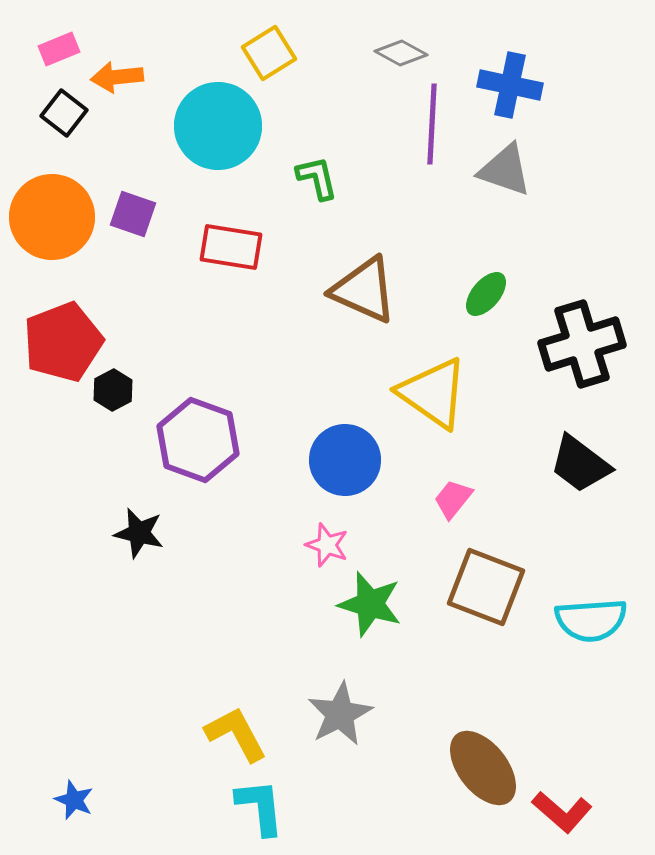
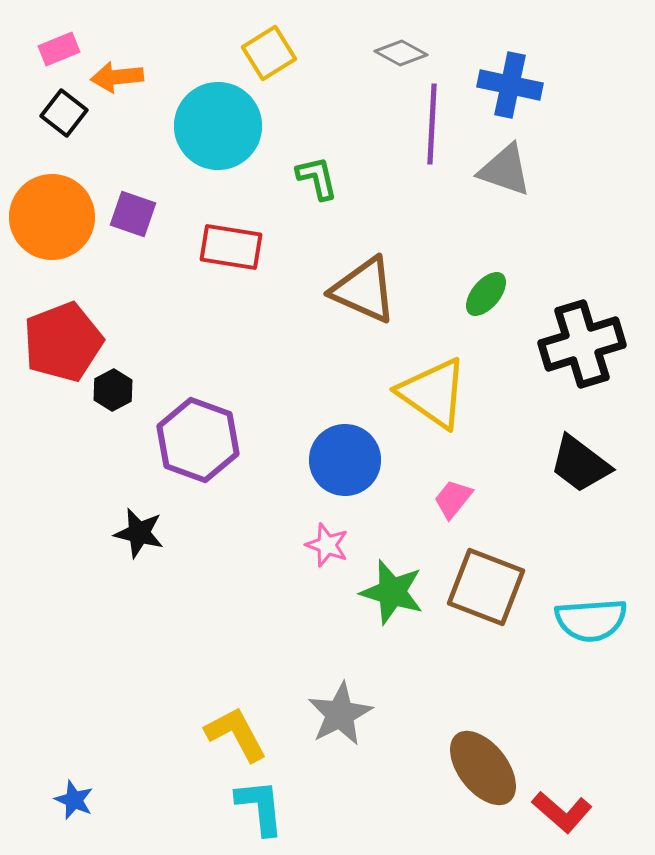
green star: moved 22 px right, 12 px up
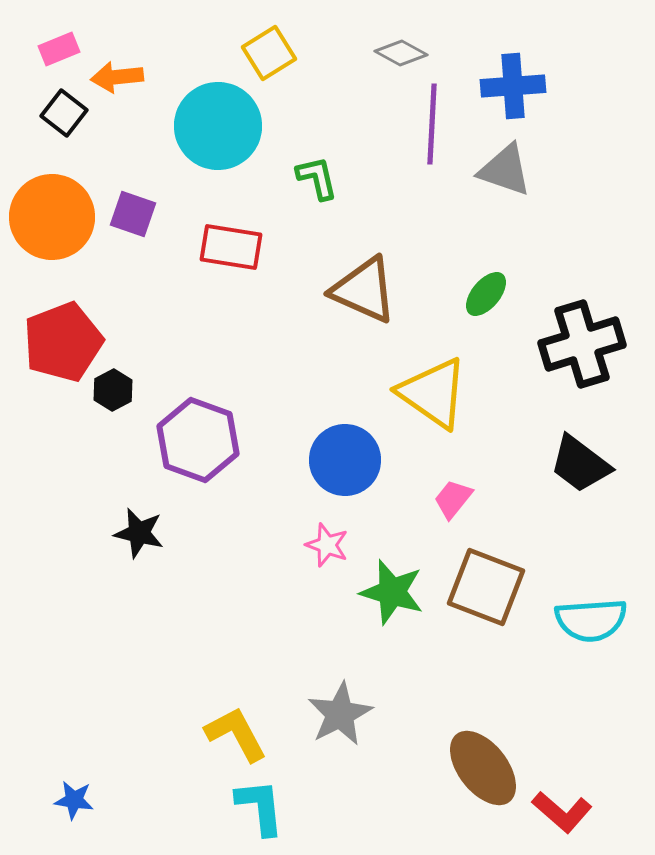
blue cross: moved 3 px right, 1 px down; rotated 16 degrees counterclockwise
blue star: rotated 15 degrees counterclockwise
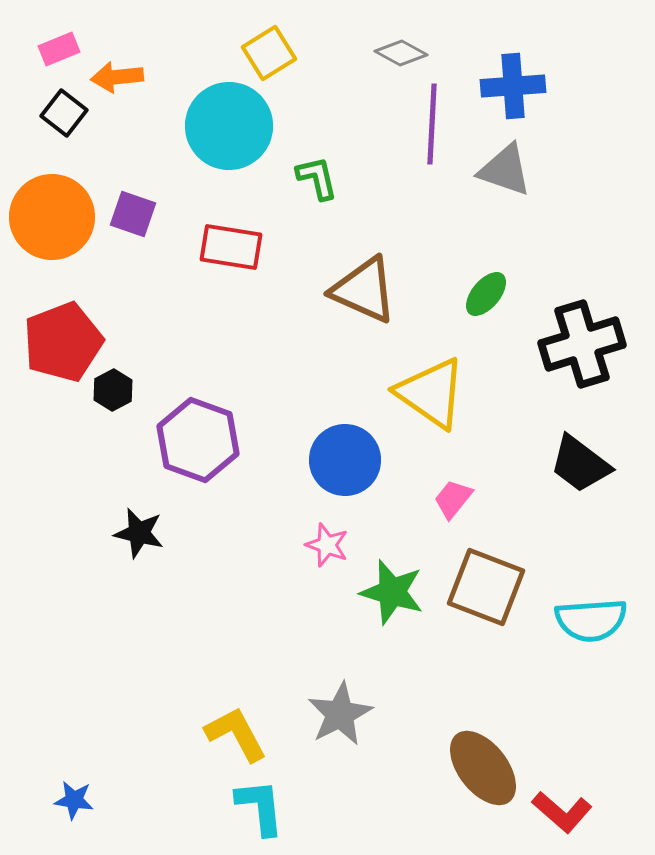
cyan circle: moved 11 px right
yellow triangle: moved 2 px left
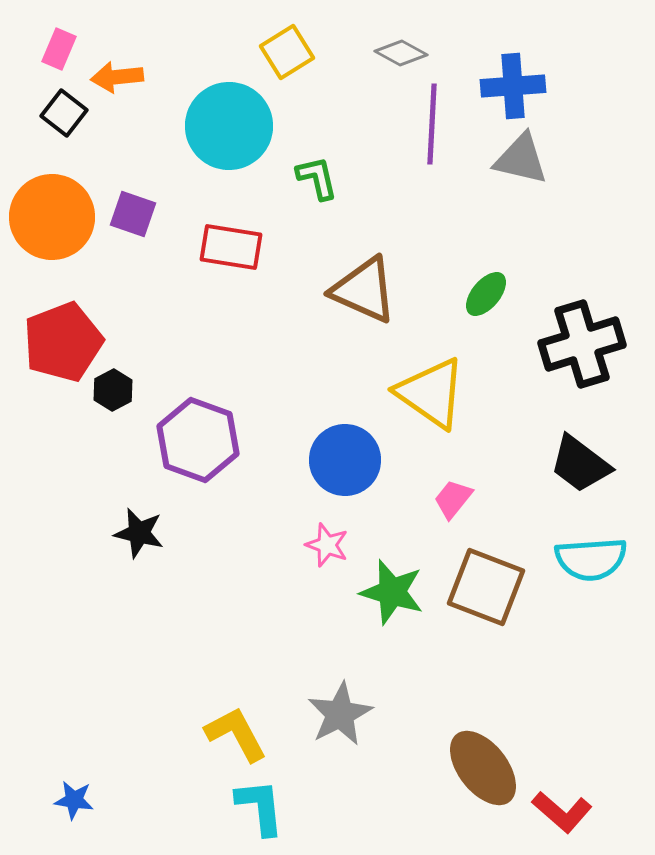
pink rectangle: rotated 45 degrees counterclockwise
yellow square: moved 18 px right, 1 px up
gray triangle: moved 16 px right, 11 px up; rotated 6 degrees counterclockwise
cyan semicircle: moved 61 px up
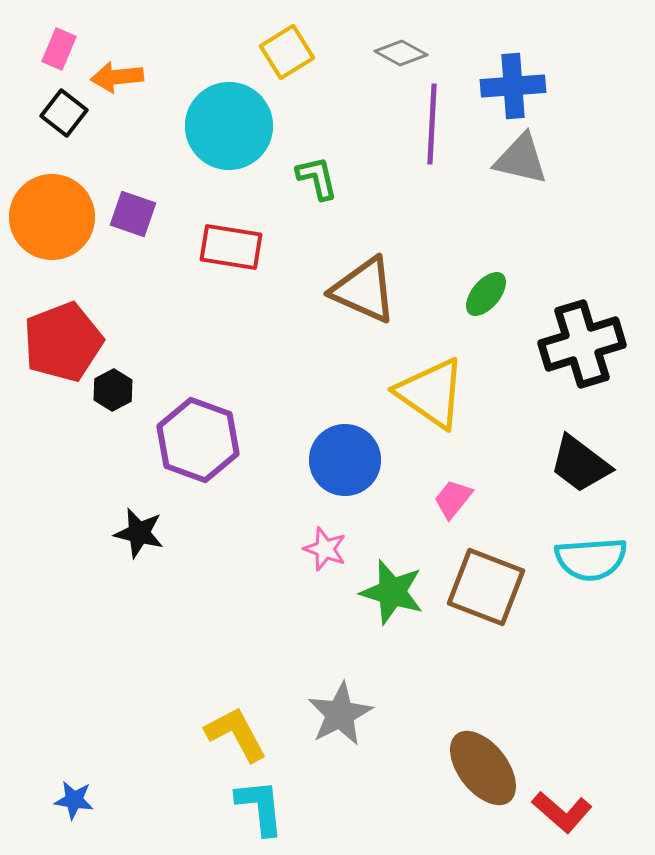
pink star: moved 2 px left, 4 px down
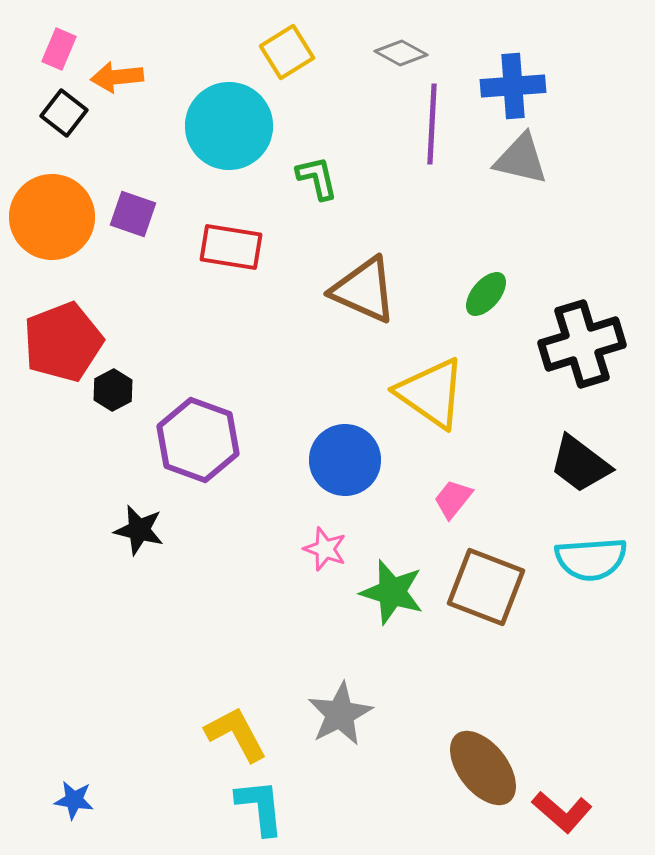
black star: moved 3 px up
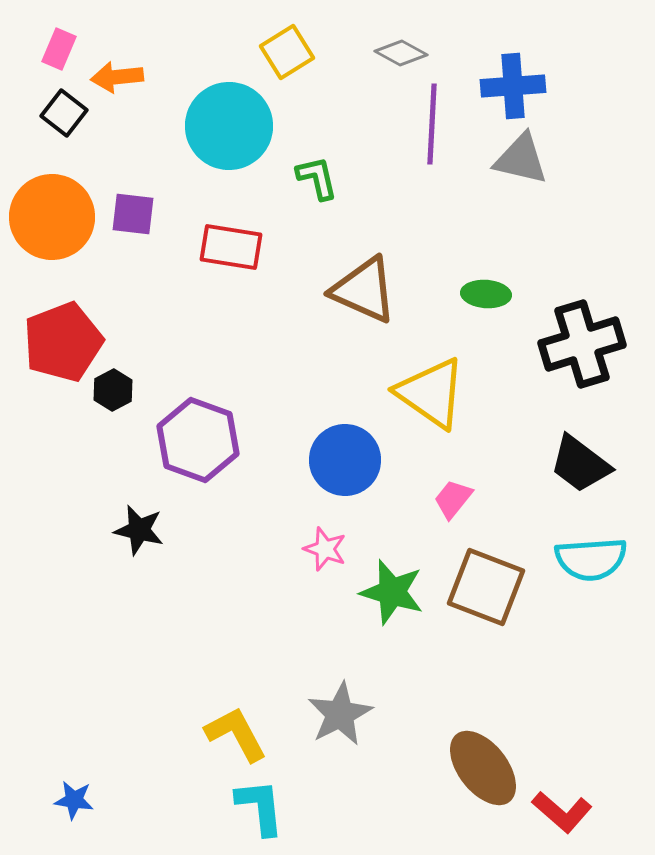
purple square: rotated 12 degrees counterclockwise
green ellipse: rotated 54 degrees clockwise
